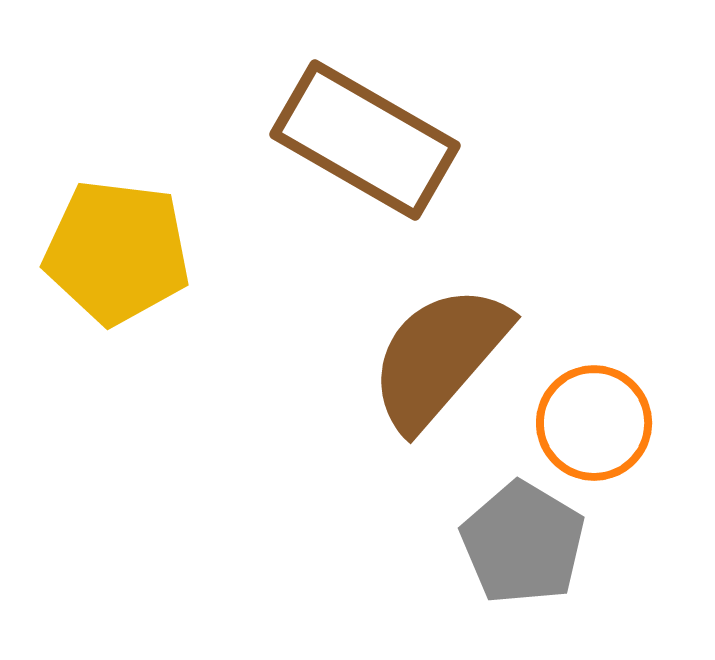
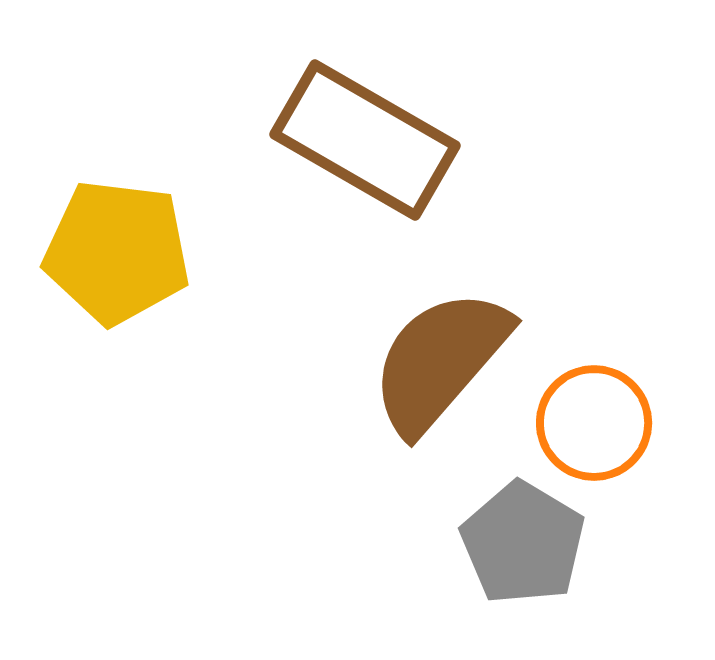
brown semicircle: moved 1 px right, 4 px down
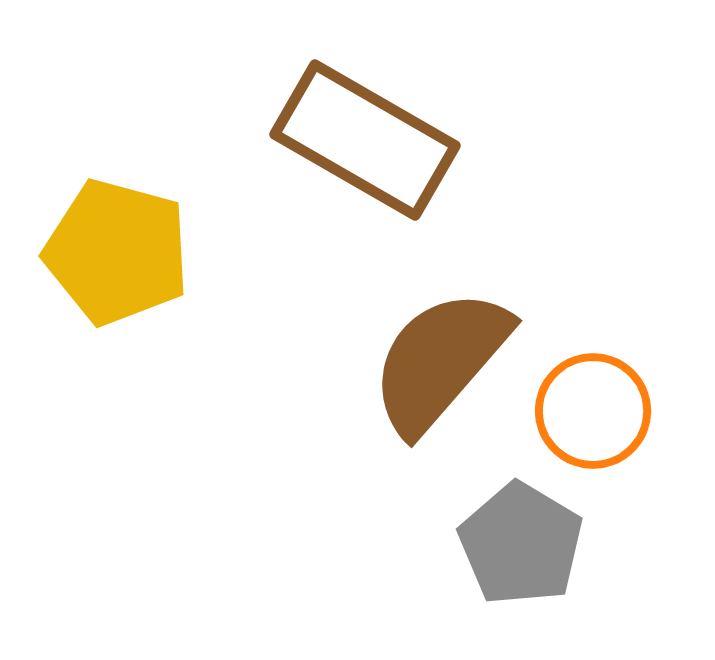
yellow pentagon: rotated 8 degrees clockwise
orange circle: moved 1 px left, 12 px up
gray pentagon: moved 2 px left, 1 px down
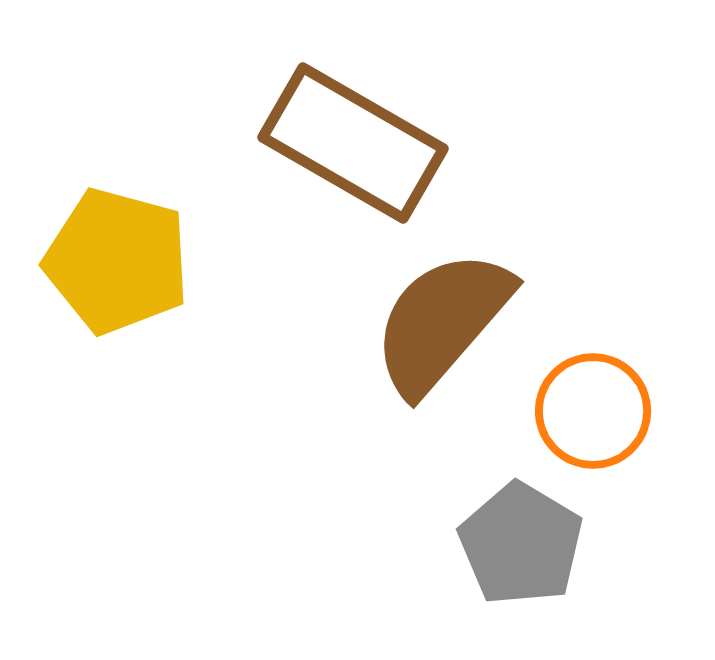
brown rectangle: moved 12 px left, 3 px down
yellow pentagon: moved 9 px down
brown semicircle: moved 2 px right, 39 px up
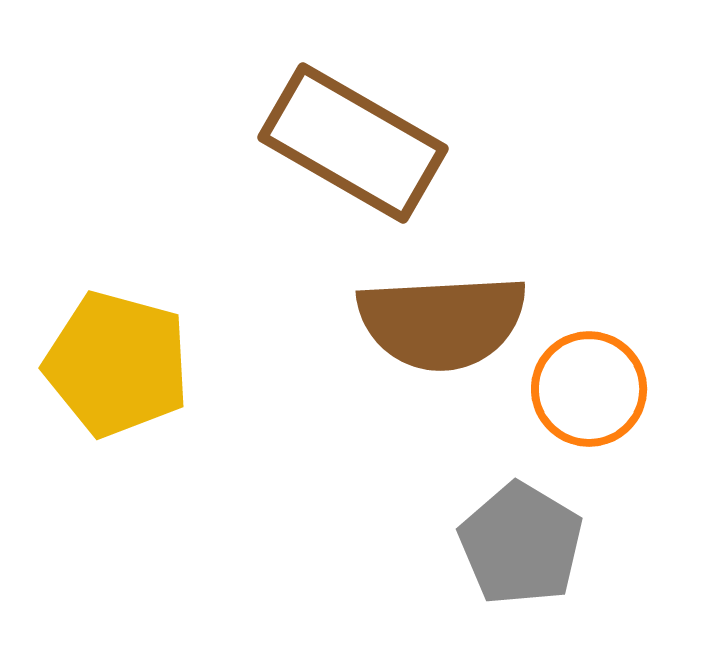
yellow pentagon: moved 103 px down
brown semicircle: rotated 134 degrees counterclockwise
orange circle: moved 4 px left, 22 px up
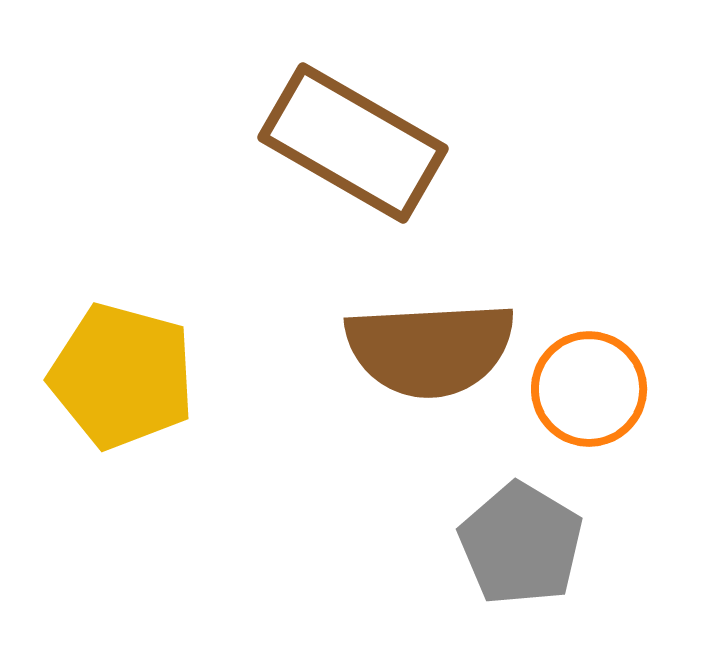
brown semicircle: moved 12 px left, 27 px down
yellow pentagon: moved 5 px right, 12 px down
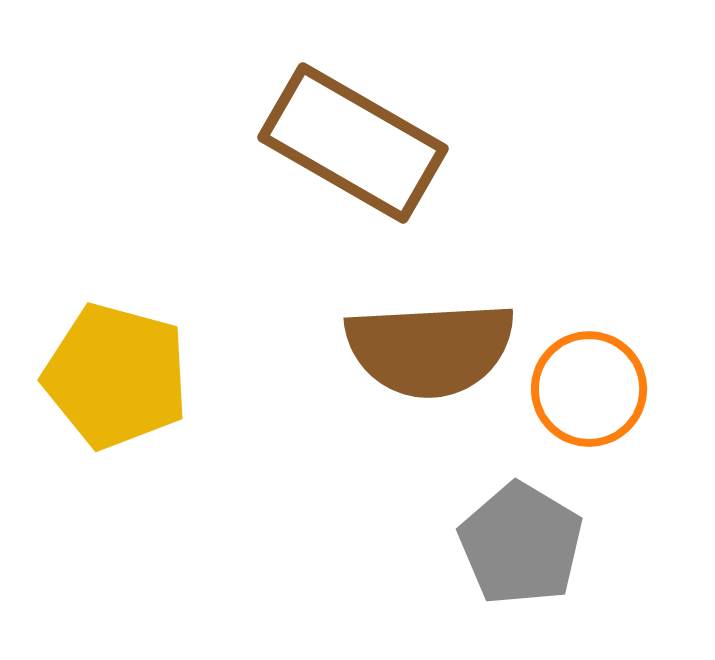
yellow pentagon: moved 6 px left
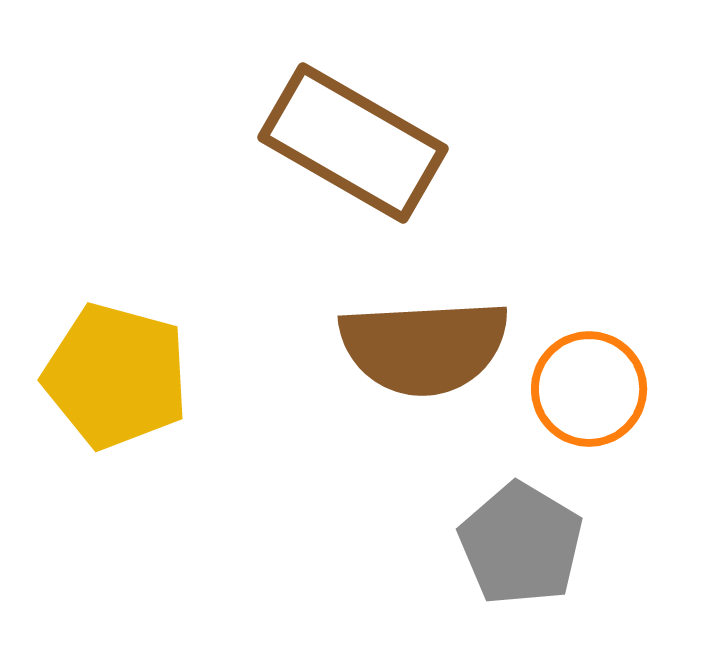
brown semicircle: moved 6 px left, 2 px up
